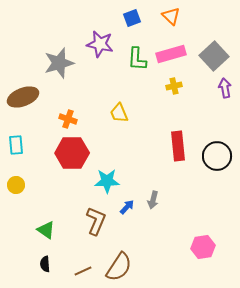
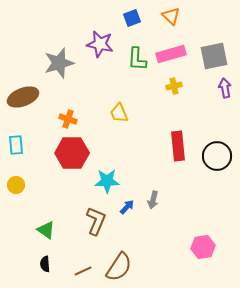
gray square: rotated 32 degrees clockwise
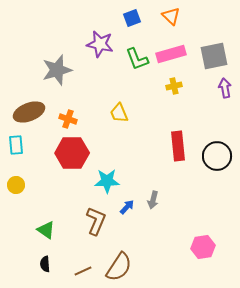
green L-shape: rotated 25 degrees counterclockwise
gray star: moved 2 px left, 7 px down
brown ellipse: moved 6 px right, 15 px down
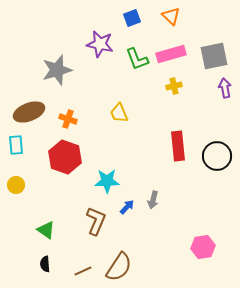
red hexagon: moved 7 px left, 4 px down; rotated 20 degrees clockwise
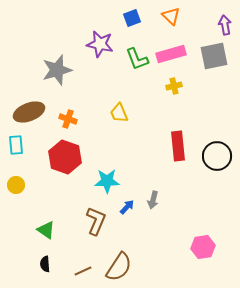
purple arrow: moved 63 px up
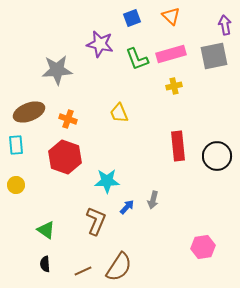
gray star: rotated 12 degrees clockwise
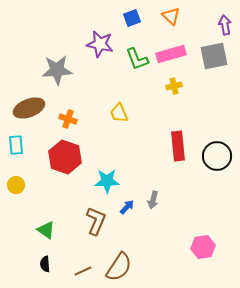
brown ellipse: moved 4 px up
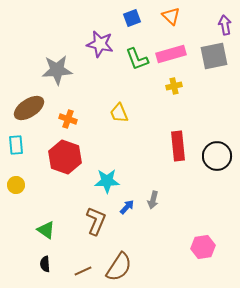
brown ellipse: rotated 12 degrees counterclockwise
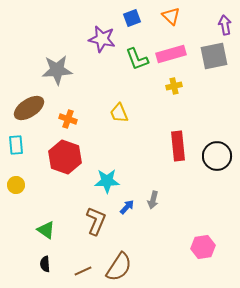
purple star: moved 2 px right, 5 px up
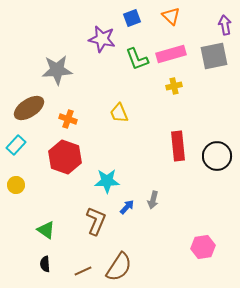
cyan rectangle: rotated 48 degrees clockwise
